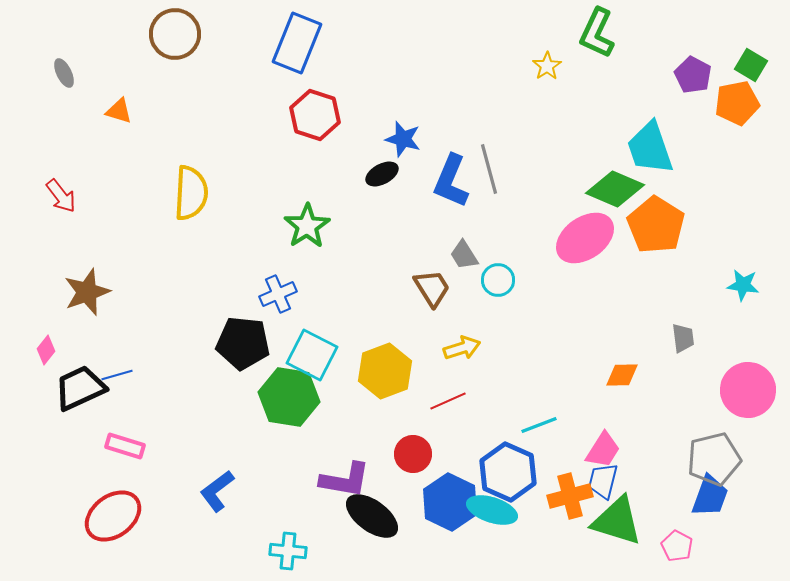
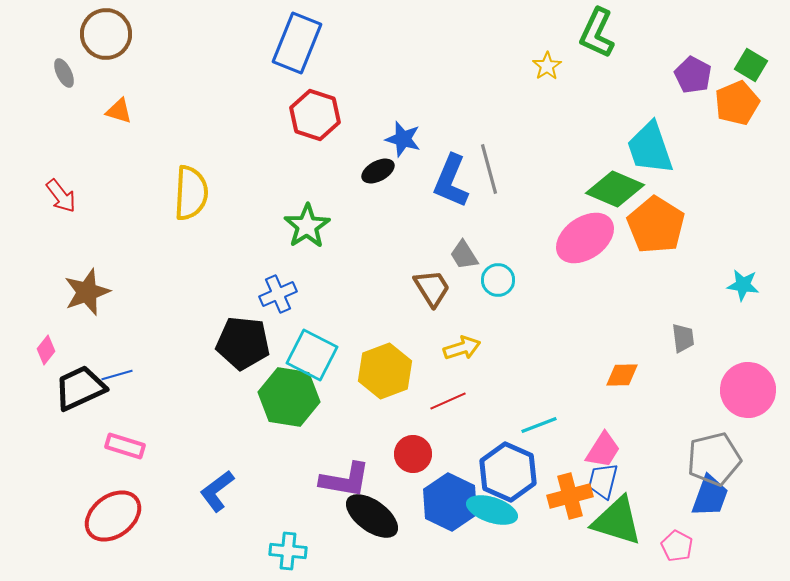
brown circle at (175, 34): moved 69 px left
orange pentagon at (737, 103): rotated 12 degrees counterclockwise
black ellipse at (382, 174): moved 4 px left, 3 px up
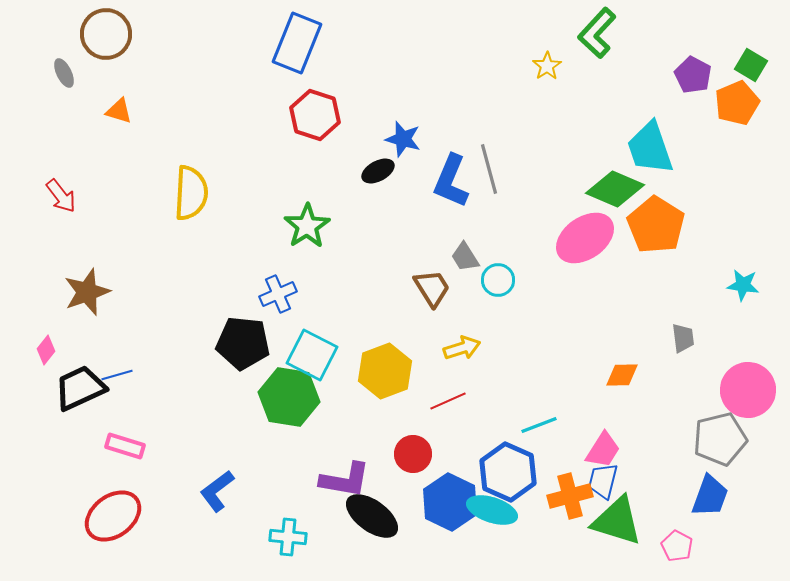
green L-shape at (597, 33): rotated 18 degrees clockwise
gray trapezoid at (464, 255): moved 1 px right, 2 px down
gray pentagon at (714, 459): moved 6 px right, 20 px up
cyan cross at (288, 551): moved 14 px up
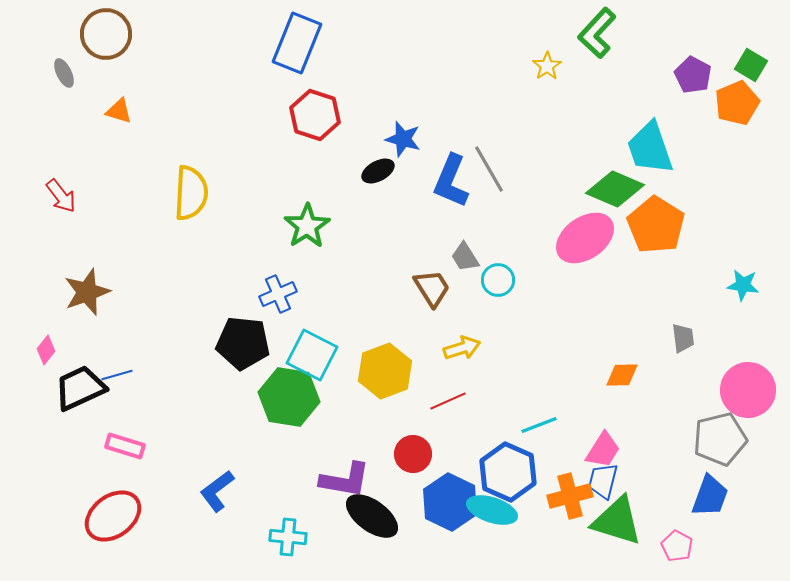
gray line at (489, 169): rotated 15 degrees counterclockwise
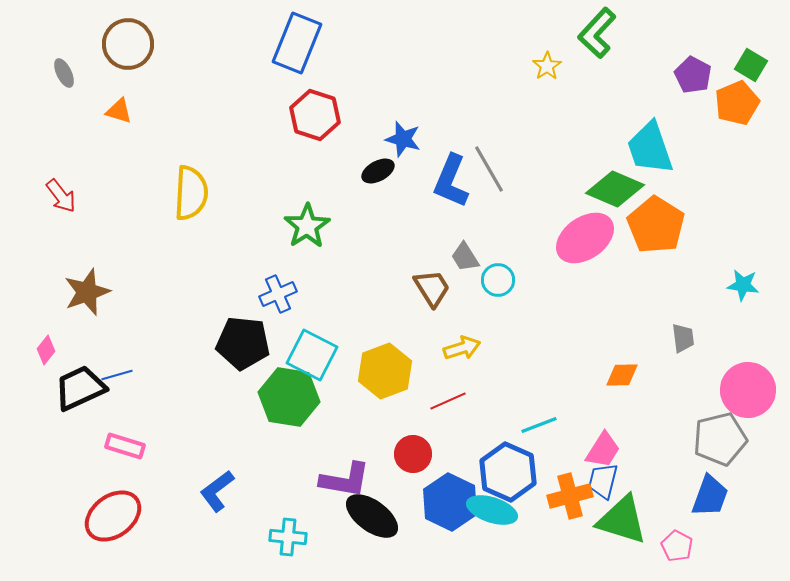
brown circle at (106, 34): moved 22 px right, 10 px down
green triangle at (617, 521): moved 5 px right, 1 px up
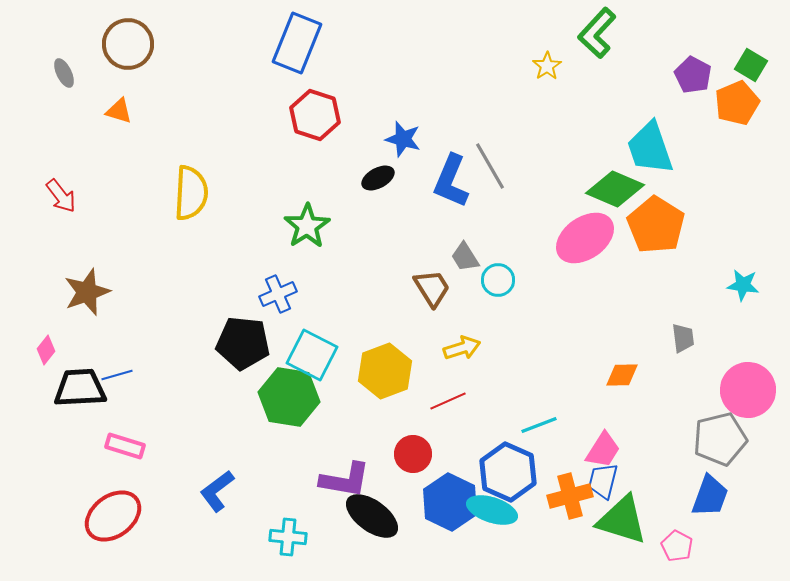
gray line at (489, 169): moved 1 px right, 3 px up
black ellipse at (378, 171): moved 7 px down
black trapezoid at (80, 388): rotated 22 degrees clockwise
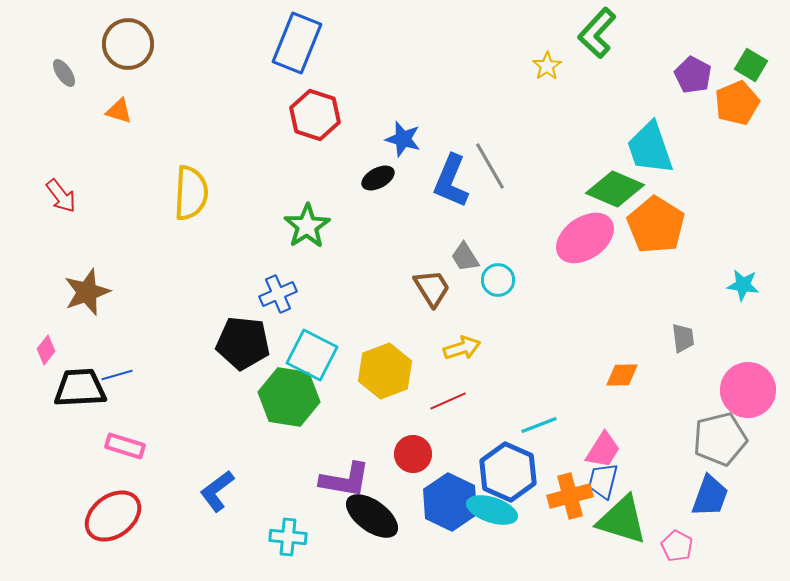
gray ellipse at (64, 73): rotated 8 degrees counterclockwise
